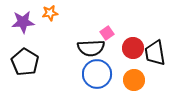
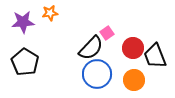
black semicircle: rotated 44 degrees counterclockwise
black trapezoid: moved 3 px down; rotated 12 degrees counterclockwise
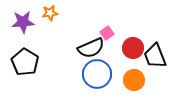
black semicircle: rotated 24 degrees clockwise
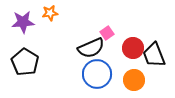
black trapezoid: moved 1 px left, 1 px up
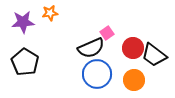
black trapezoid: rotated 32 degrees counterclockwise
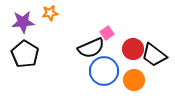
red circle: moved 1 px down
black pentagon: moved 8 px up
blue circle: moved 7 px right, 3 px up
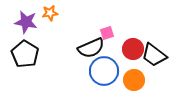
purple star: moved 3 px right; rotated 15 degrees clockwise
pink square: rotated 16 degrees clockwise
